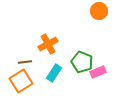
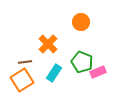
orange circle: moved 18 px left, 11 px down
orange cross: rotated 18 degrees counterclockwise
orange square: moved 1 px right, 1 px up
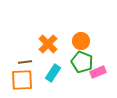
orange circle: moved 19 px down
cyan rectangle: moved 1 px left
orange square: rotated 30 degrees clockwise
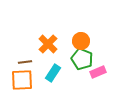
green pentagon: moved 3 px up
